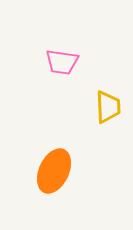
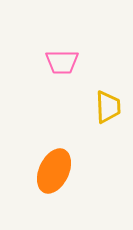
pink trapezoid: rotated 8 degrees counterclockwise
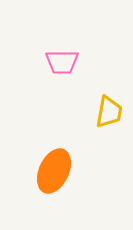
yellow trapezoid: moved 1 px right, 5 px down; rotated 12 degrees clockwise
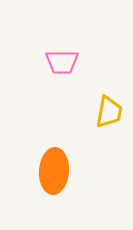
orange ellipse: rotated 21 degrees counterclockwise
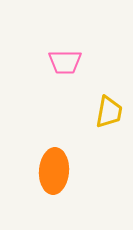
pink trapezoid: moved 3 px right
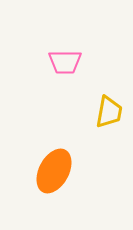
orange ellipse: rotated 24 degrees clockwise
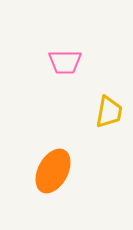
orange ellipse: moved 1 px left
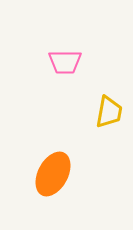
orange ellipse: moved 3 px down
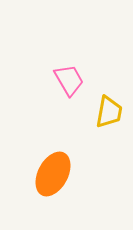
pink trapezoid: moved 4 px right, 18 px down; rotated 120 degrees counterclockwise
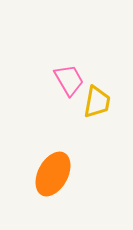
yellow trapezoid: moved 12 px left, 10 px up
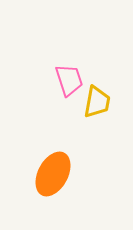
pink trapezoid: rotated 12 degrees clockwise
